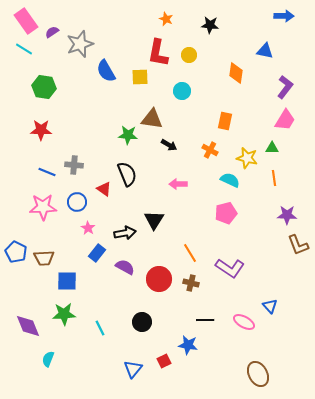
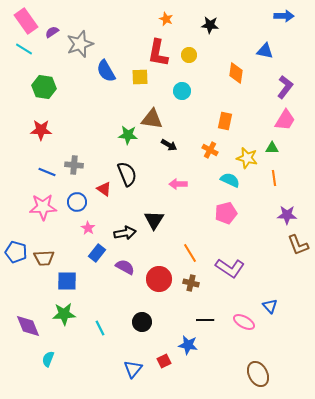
blue pentagon at (16, 252): rotated 10 degrees counterclockwise
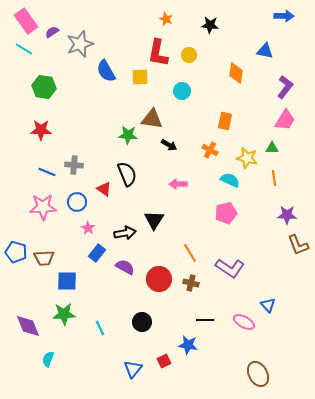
blue triangle at (270, 306): moved 2 px left, 1 px up
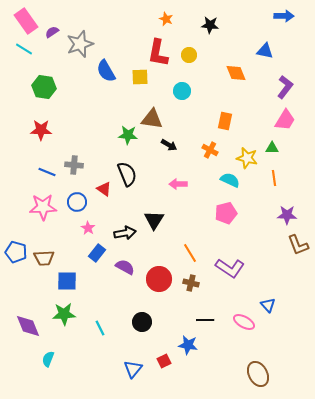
orange diamond at (236, 73): rotated 30 degrees counterclockwise
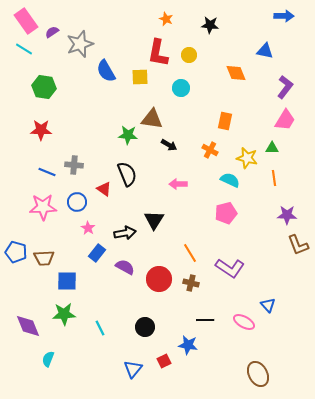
cyan circle at (182, 91): moved 1 px left, 3 px up
black circle at (142, 322): moved 3 px right, 5 px down
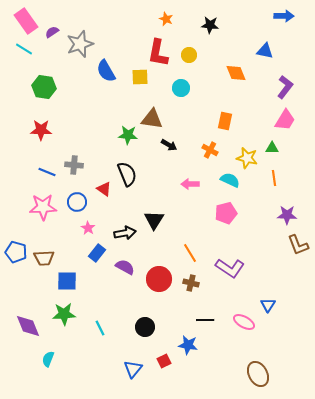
pink arrow at (178, 184): moved 12 px right
blue triangle at (268, 305): rotated 14 degrees clockwise
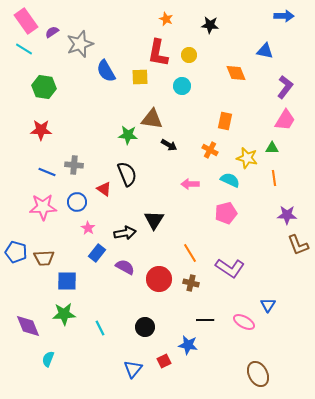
cyan circle at (181, 88): moved 1 px right, 2 px up
